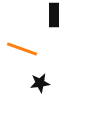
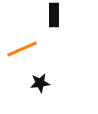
orange line: rotated 44 degrees counterclockwise
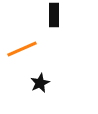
black star: rotated 18 degrees counterclockwise
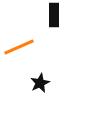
orange line: moved 3 px left, 2 px up
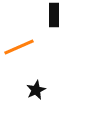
black star: moved 4 px left, 7 px down
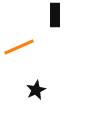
black rectangle: moved 1 px right
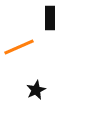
black rectangle: moved 5 px left, 3 px down
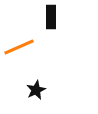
black rectangle: moved 1 px right, 1 px up
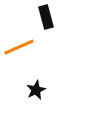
black rectangle: moved 5 px left; rotated 15 degrees counterclockwise
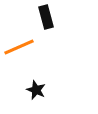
black star: rotated 24 degrees counterclockwise
